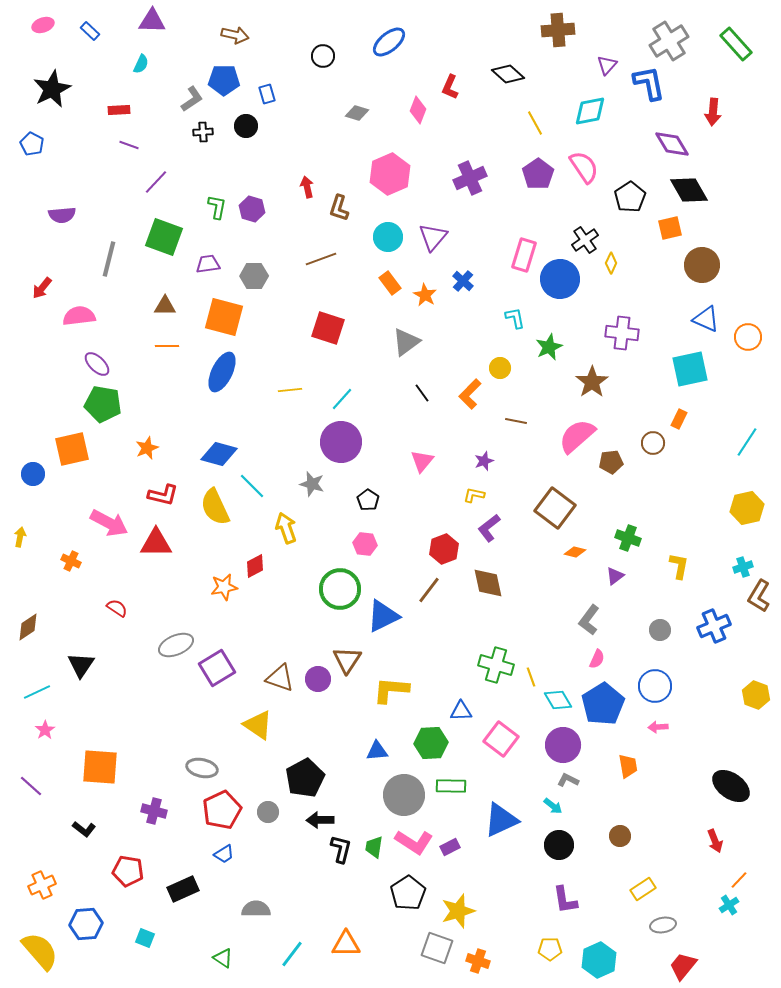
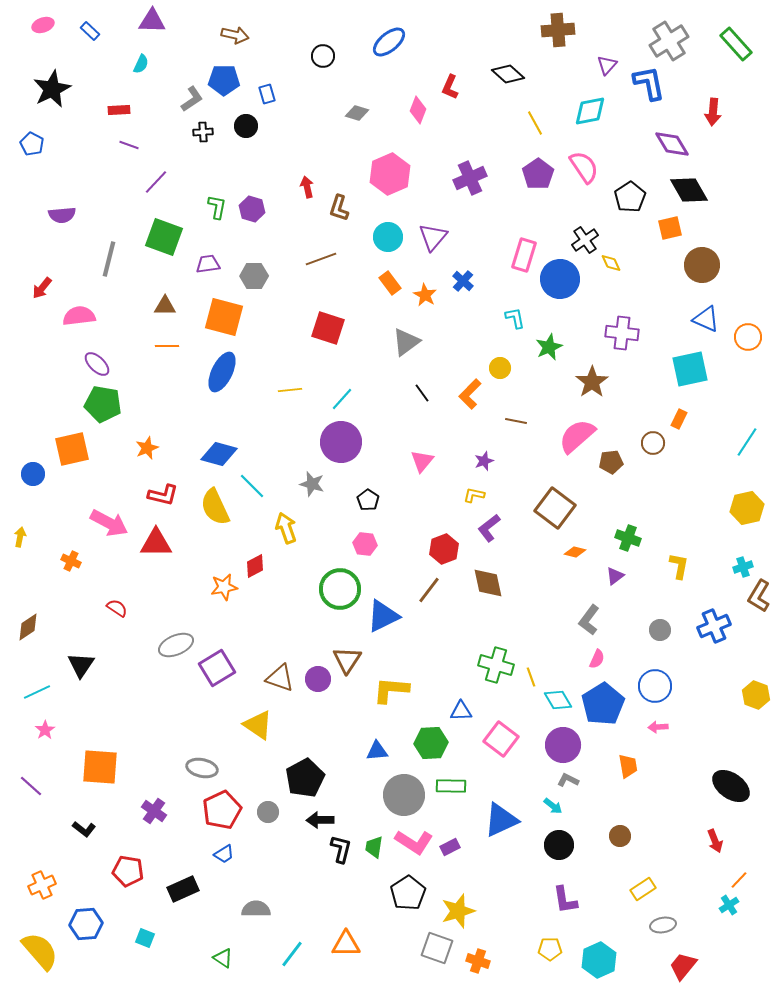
yellow diamond at (611, 263): rotated 50 degrees counterclockwise
purple cross at (154, 811): rotated 20 degrees clockwise
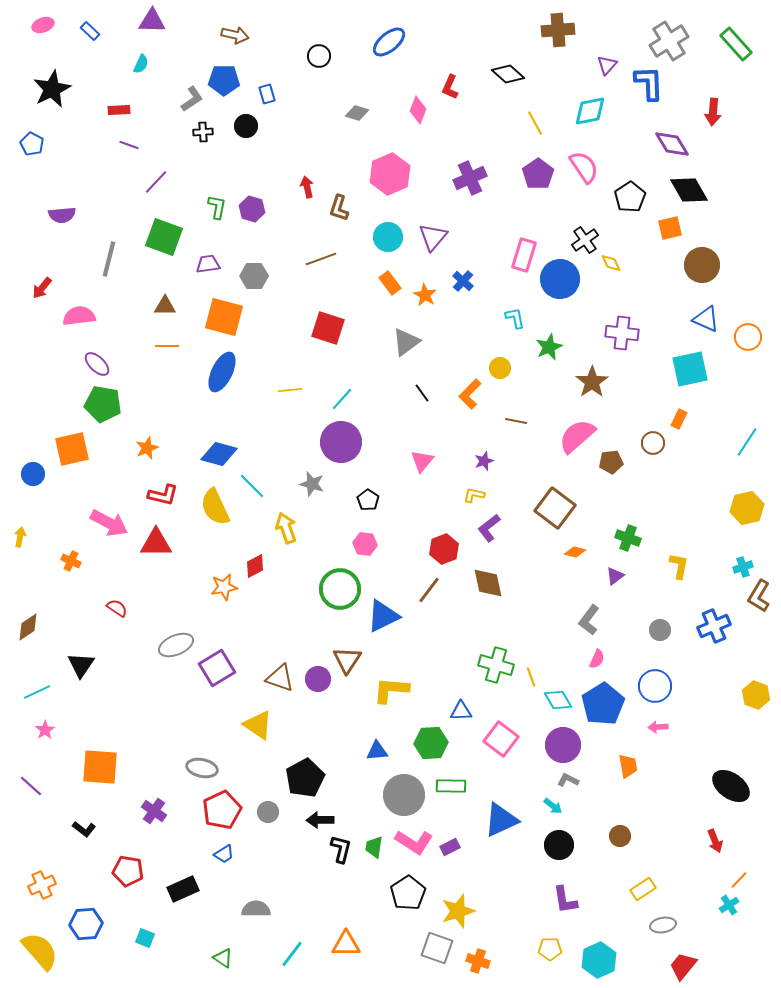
black circle at (323, 56): moved 4 px left
blue L-shape at (649, 83): rotated 9 degrees clockwise
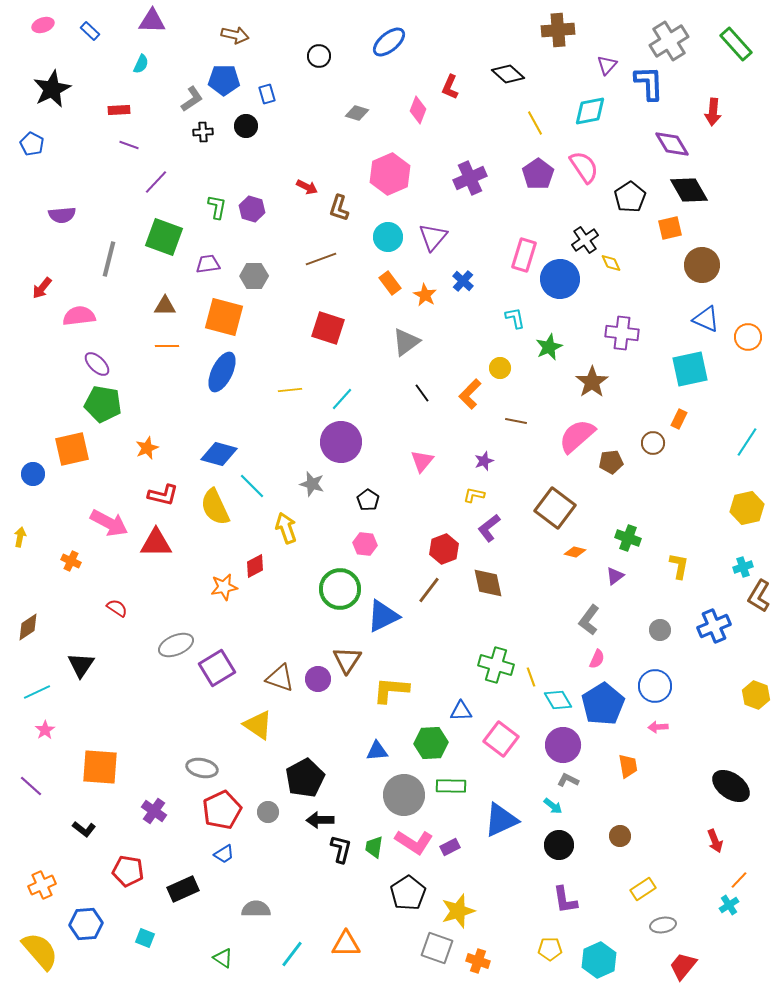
red arrow at (307, 187): rotated 130 degrees clockwise
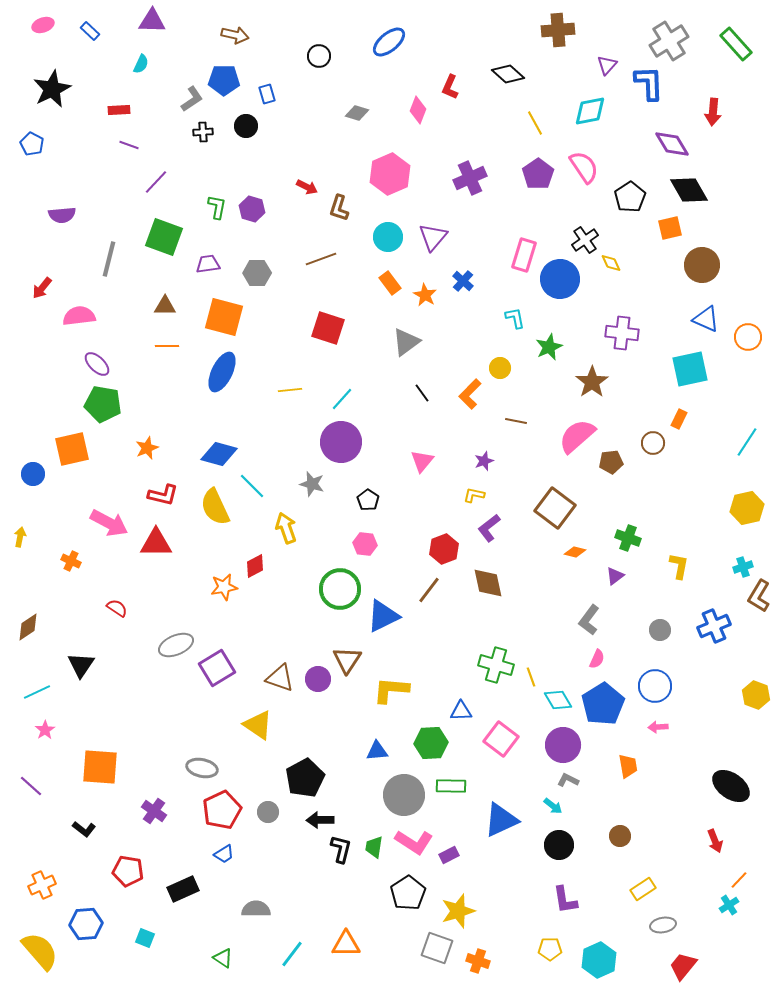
gray hexagon at (254, 276): moved 3 px right, 3 px up
purple rectangle at (450, 847): moved 1 px left, 8 px down
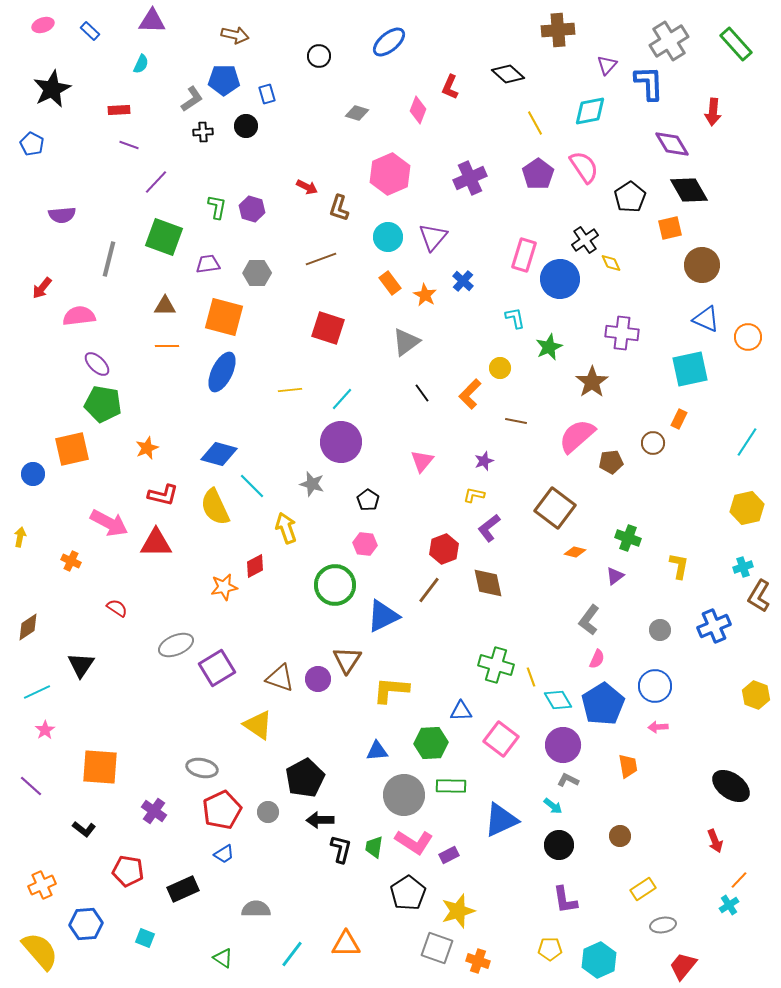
green circle at (340, 589): moved 5 px left, 4 px up
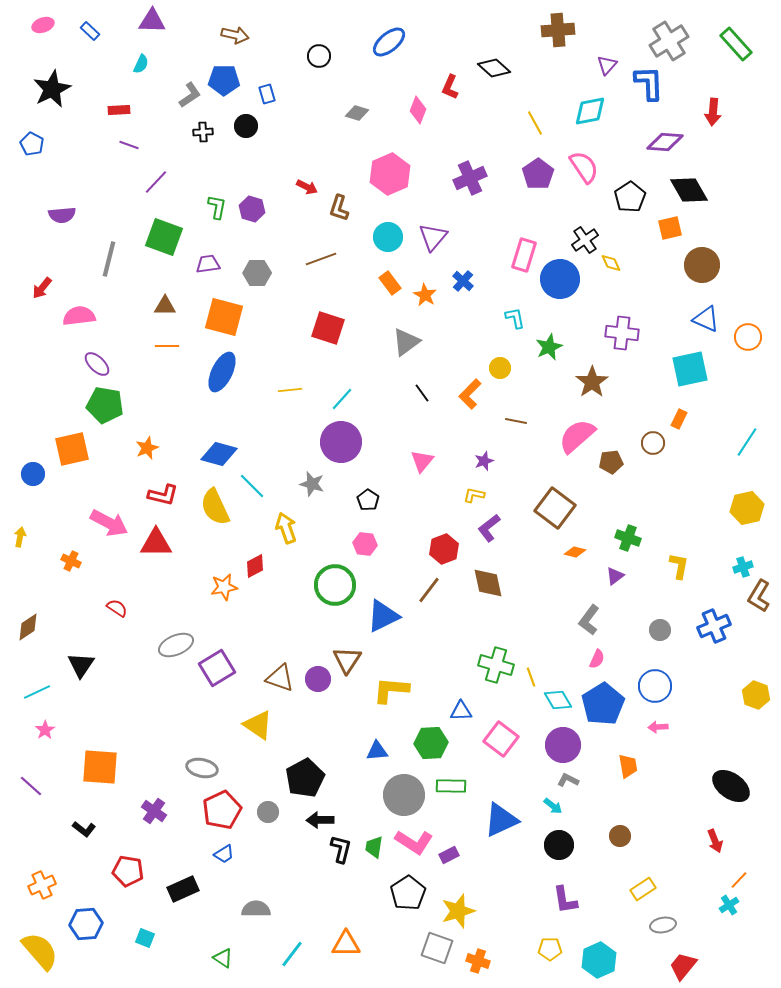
black diamond at (508, 74): moved 14 px left, 6 px up
gray L-shape at (192, 99): moved 2 px left, 4 px up
purple diamond at (672, 144): moved 7 px left, 2 px up; rotated 54 degrees counterclockwise
green pentagon at (103, 404): moved 2 px right, 1 px down
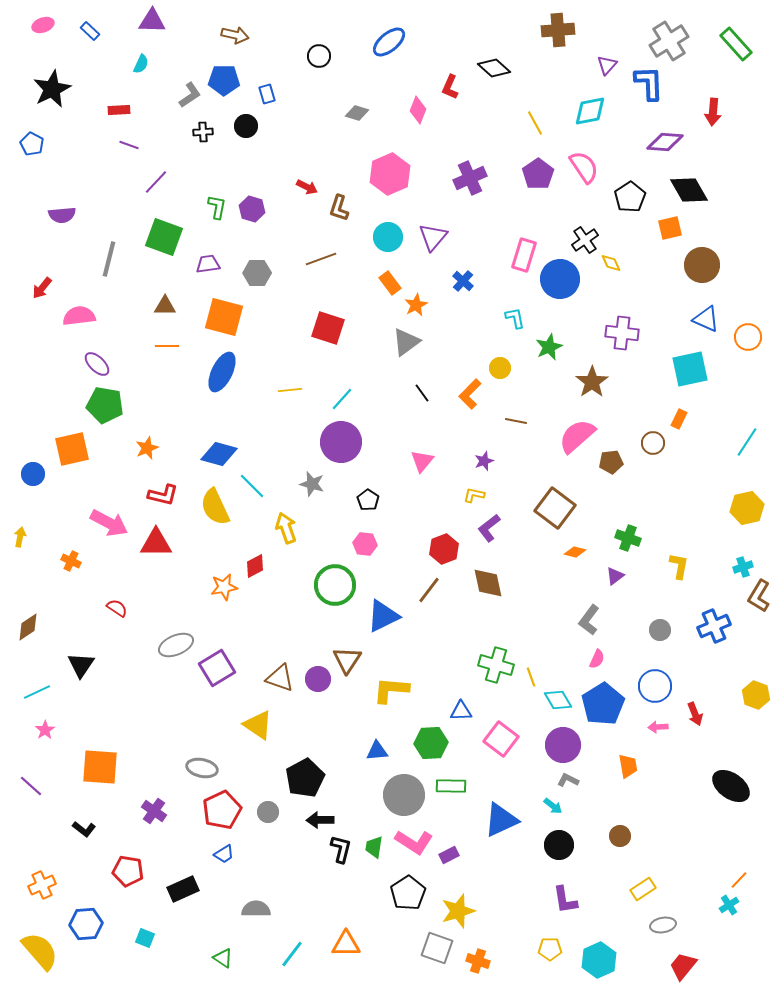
orange star at (425, 295): moved 9 px left, 10 px down; rotated 15 degrees clockwise
red arrow at (715, 841): moved 20 px left, 127 px up
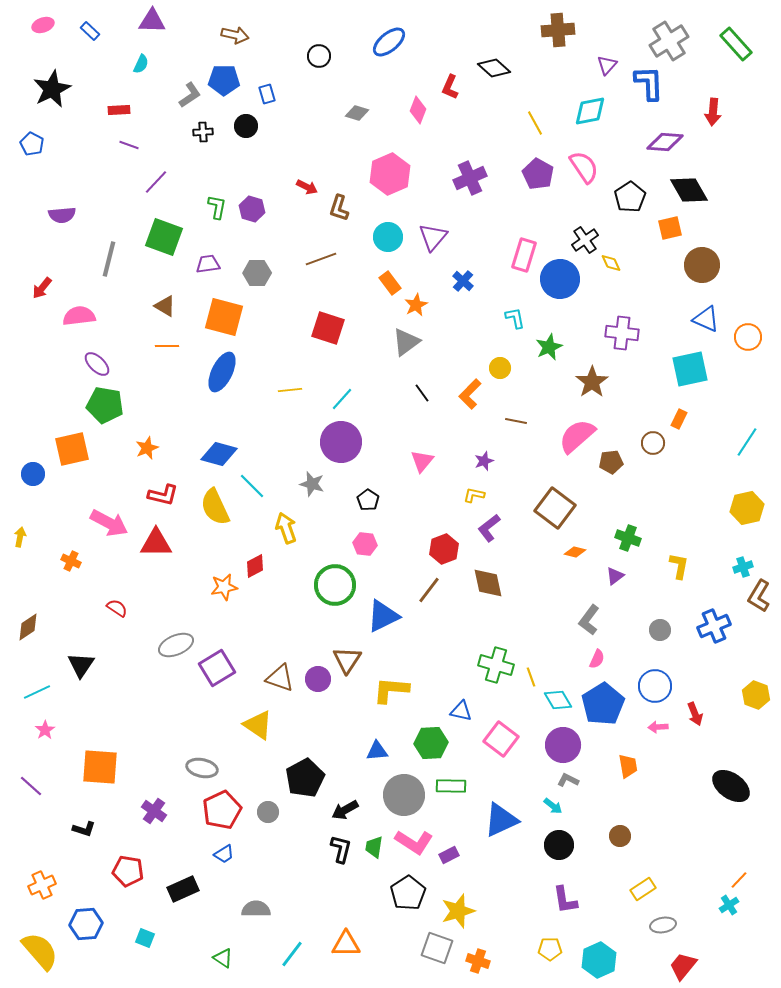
purple pentagon at (538, 174): rotated 8 degrees counterclockwise
brown triangle at (165, 306): rotated 30 degrees clockwise
blue triangle at (461, 711): rotated 15 degrees clockwise
black arrow at (320, 820): moved 25 px right, 10 px up; rotated 28 degrees counterclockwise
black L-shape at (84, 829): rotated 20 degrees counterclockwise
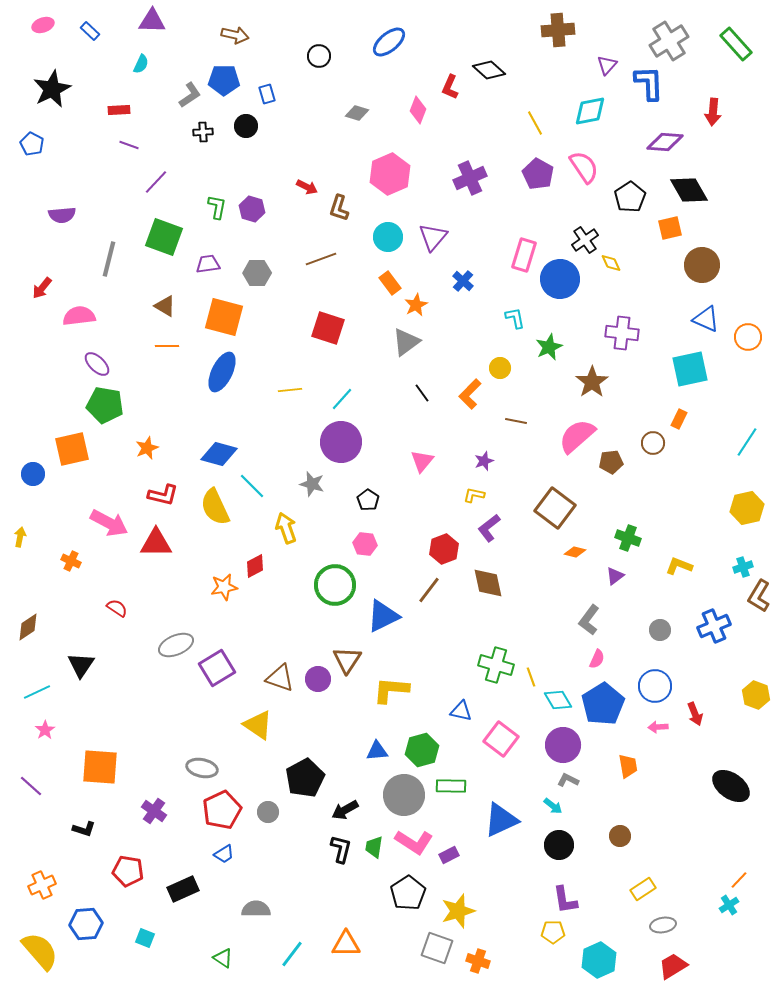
black diamond at (494, 68): moved 5 px left, 2 px down
yellow L-shape at (679, 566): rotated 80 degrees counterclockwise
green hexagon at (431, 743): moved 9 px left, 7 px down; rotated 12 degrees counterclockwise
yellow pentagon at (550, 949): moved 3 px right, 17 px up
red trapezoid at (683, 966): moved 10 px left; rotated 20 degrees clockwise
